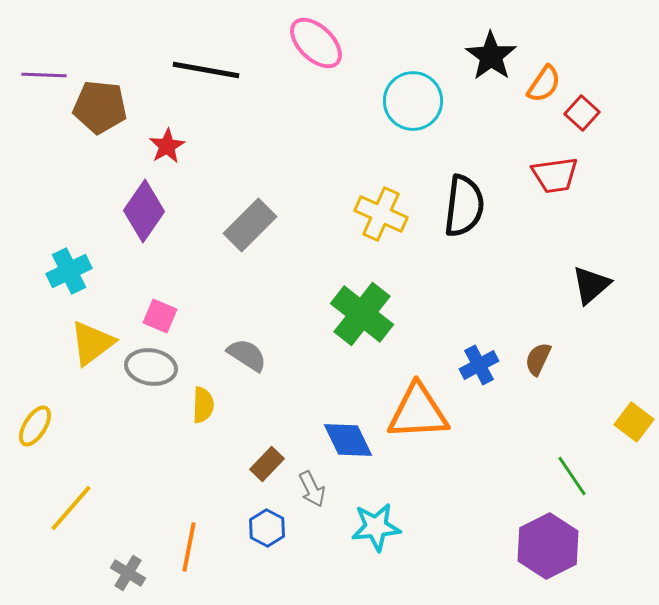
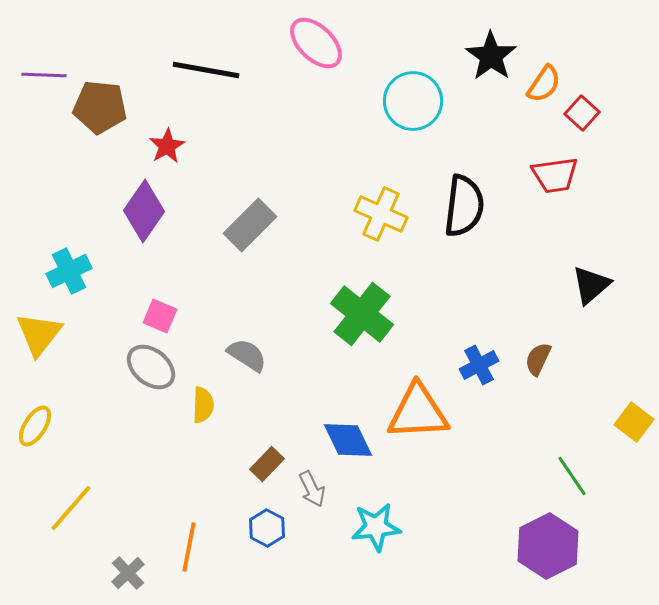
yellow triangle: moved 53 px left, 9 px up; rotated 15 degrees counterclockwise
gray ellipse: rotated 30 degrees clockwise
gray cross: rotated 16 degrees clockwise
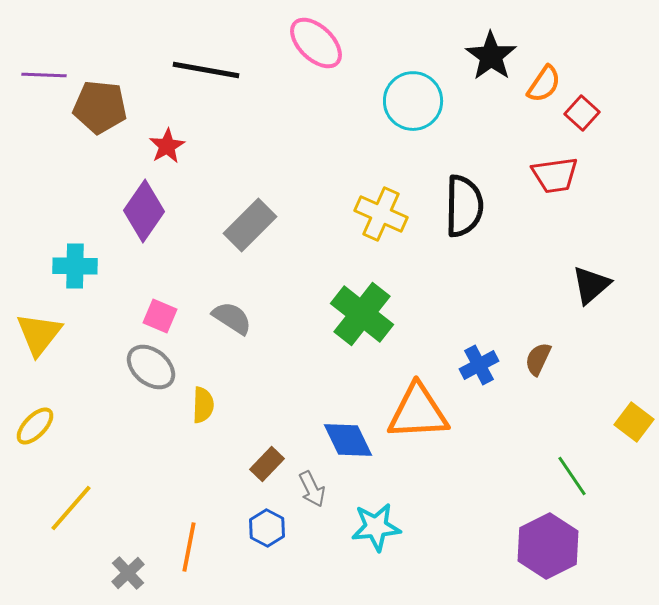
black semicircle: rotated 6 degrees counterclockwise
cyan cross: moved 6 px right, 5 px up; rotated 27 degrees clockwise
gray semicircle: moved 15 px left, 37 px up
yellow ellipse: rotated 12 degrees clockwise
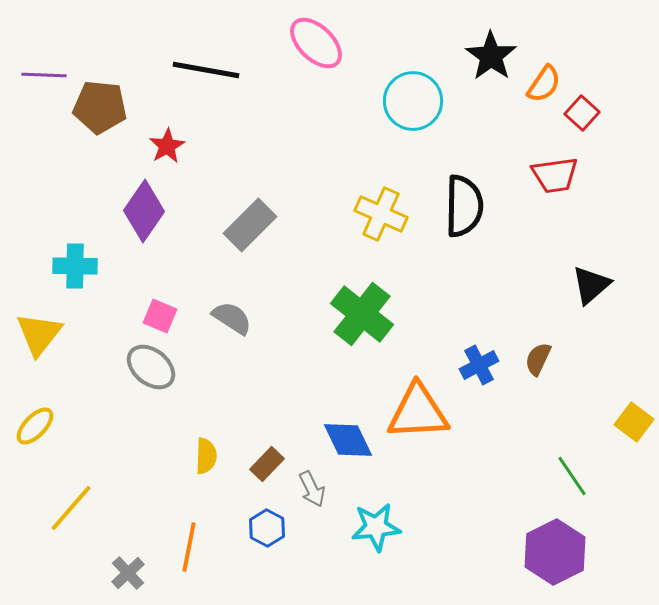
yellow semicircle: moved 3 px right, 51 px down
purple hexagon: moved 7 px right, 6 px down
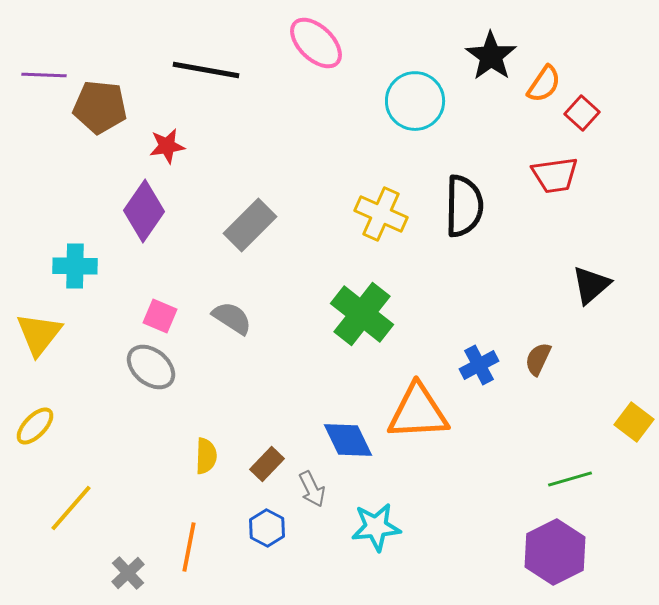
cyan circle: moved 2 px right
red star: rotated 21 degrees clockwise
green line: moved 2 px left, 3 px down; rotated 72 degrees counterclockwise
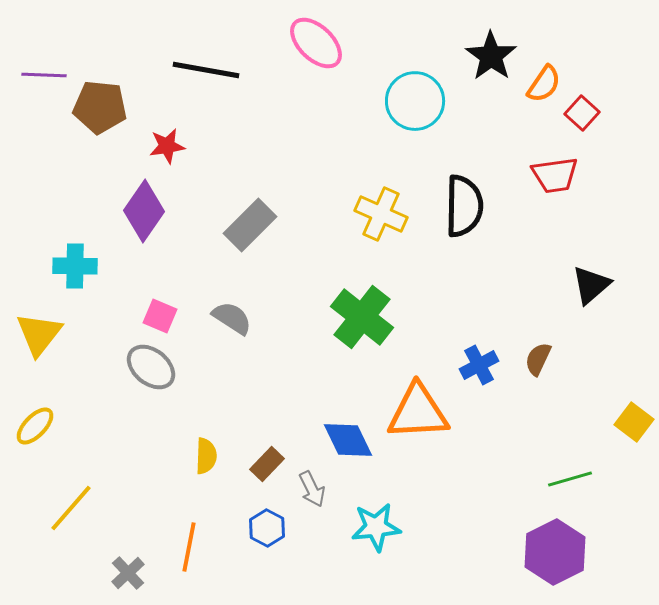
green cross: moved 3 px down
